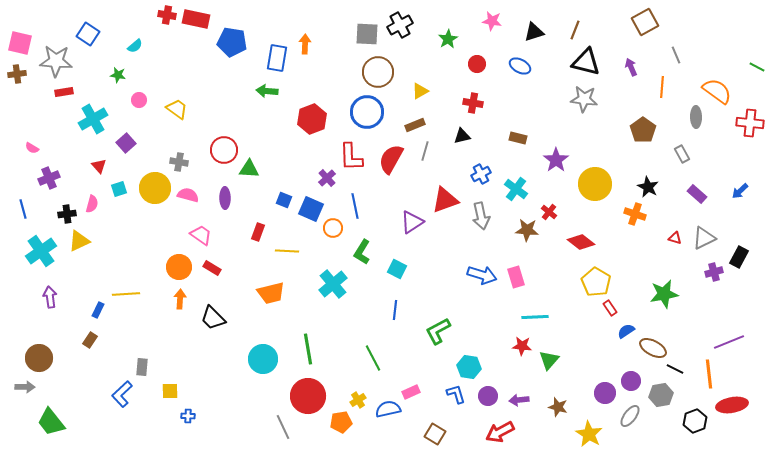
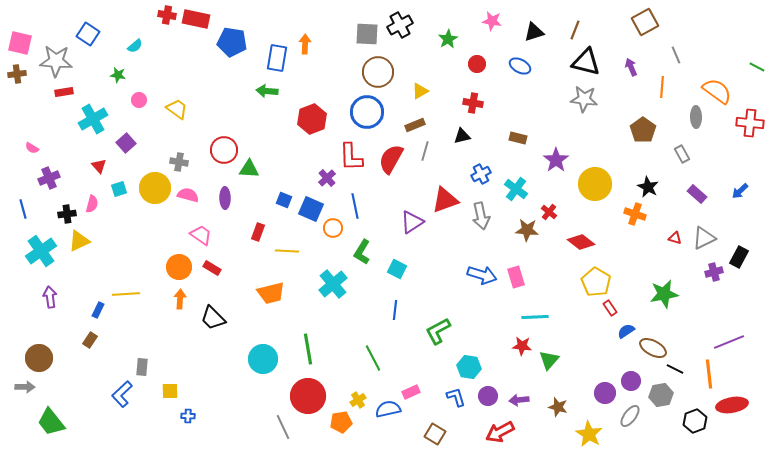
blue L-shape at (456, 394): moved 3 px down
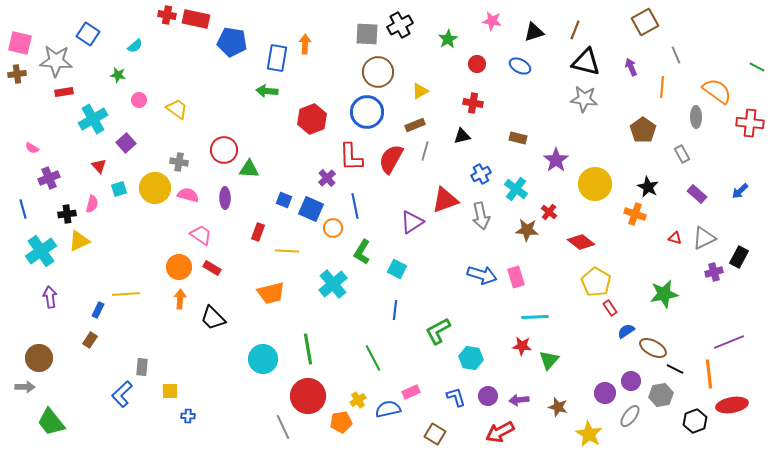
cyan hexagon at (469, 367): moved 2 px right, 9 px up
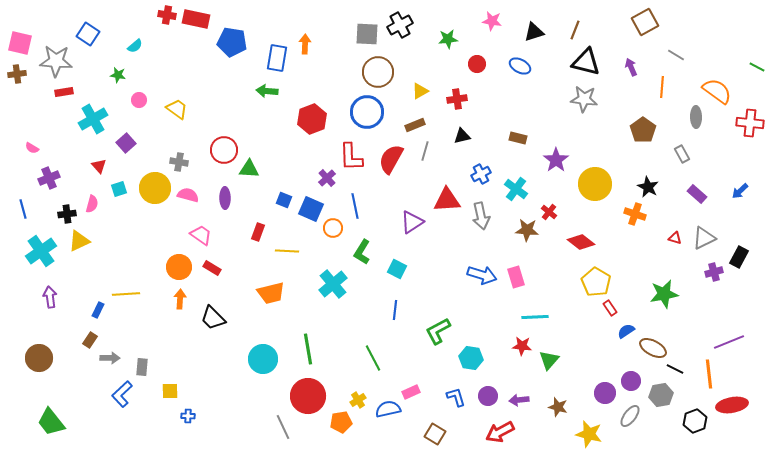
green star at (448, 39): rotated 24 degrees clockwise
gray line at (676, 55): rotated 36 degrees counterclockwise
red cross at (473, 103): moved 16 px left, 4 px up; rotated 18 degrees counterclockwise
red triangle at (445, 200): moved 2 px right; rotated 16 degrees clockwise
gray arrow at (25, 387): moved 85 px right, 29 px up
yellow star at (589, 434): rotated 16 degrees counterclockwise
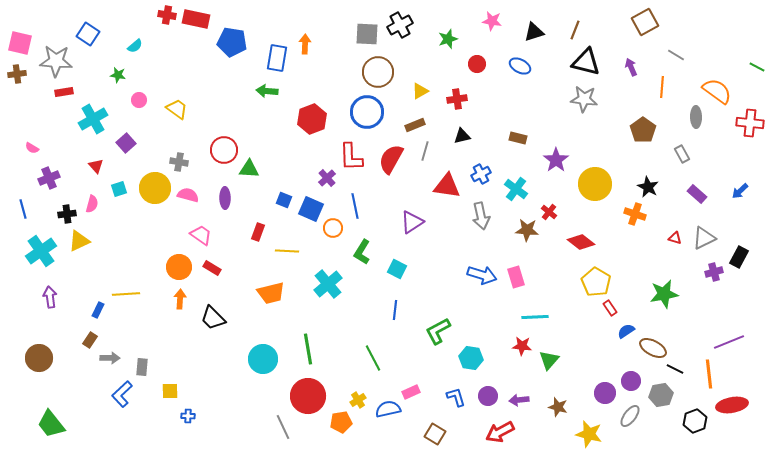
green star at (448, 39): rotated 12 degrees counterclockwise
red triangle at (99, 166): moved 3 px left
red triangle at (447, 200): moved 14 px up; rotated 12 degrees clockwise
cyan cross at (333, 284): moved 5 px left
green trapezoid at (51, 422): moved 2 px down
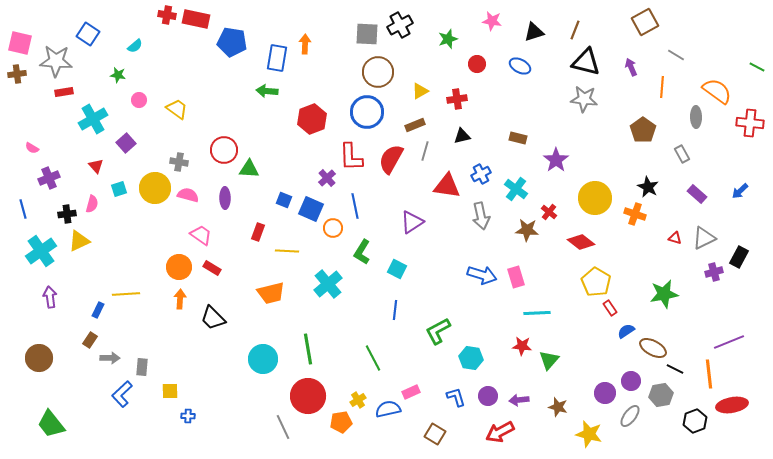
yellow circle at (595, 184): moved 14 px down
cyan line at (535, 317): moved 2 px right, 4 px up
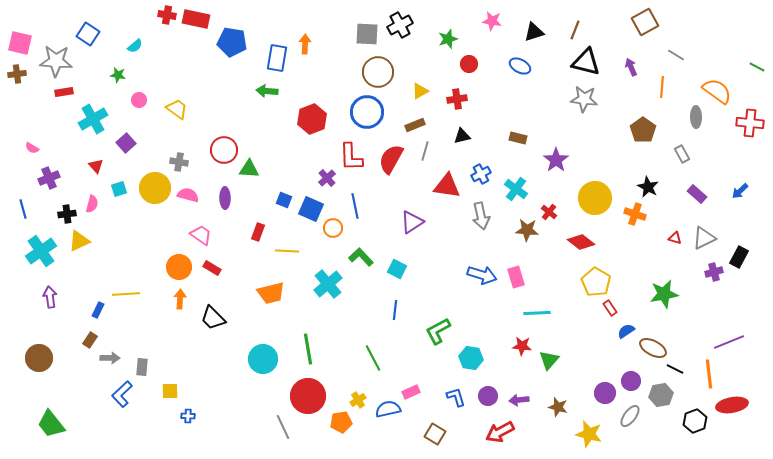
red circle at (477, 64): moved 8 px left
green L-shape at (362, 252): moved 1 px left, 5 px down; rotated 105 degrees clockwise
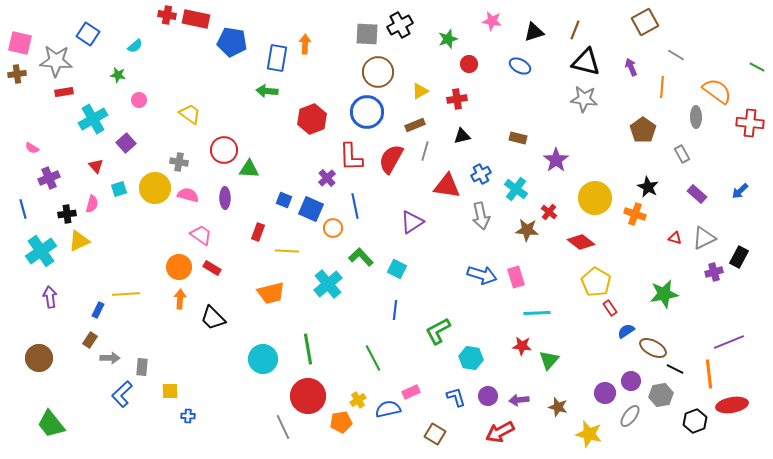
yellow trapezoid at (177, 109): moved 13 px right, 5 px down
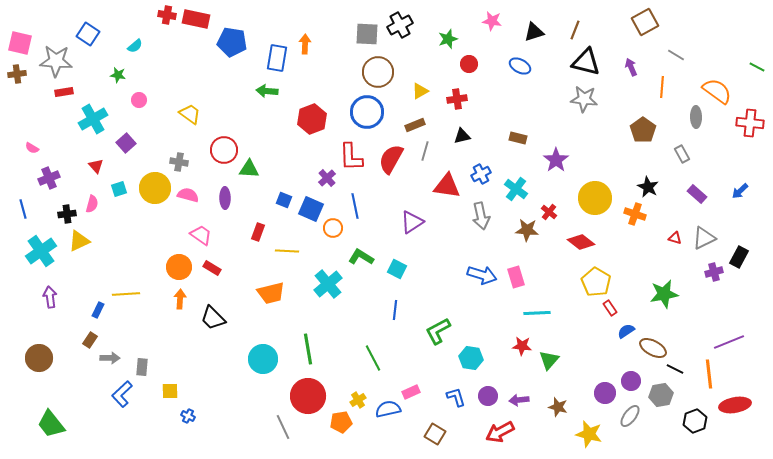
green L-shape at (361, 257): rotated 15 degrees counterclockwise
red ellipse at (732, 405): moved 3 px right
blue cross at (188, 416): rotated 24 degrees clockwise
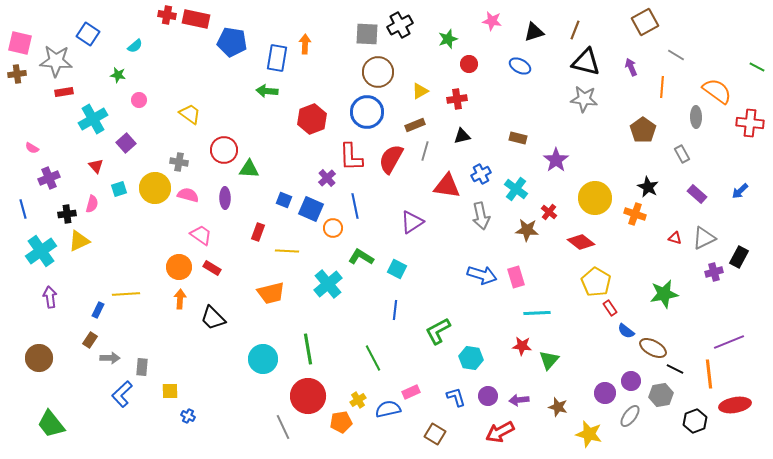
blue semicircle at (626, 331): rotated 108 degrees counterclockwise
